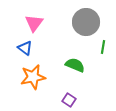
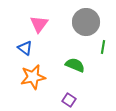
pink triangle: moved 5 px right, 1 px down
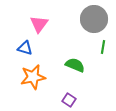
gray circle: moved 8 px right, 3 px up
blue triangle: rotated 21 degrees counterclockwise
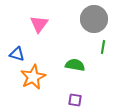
blue triangle: moved 8 px left, 6 px down
green semicircle: rotated 12 degrees counterclockwise
orange star: rotated 15 degrees counterclockwise
purple square: moved 6 px right; rotated 24 degrees counterclockwise
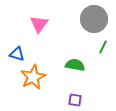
green line: rotated 16 degrees clockwise
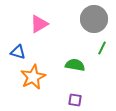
pink triangle: rotated 24 degrees clockwise
green line: moved 1 px left, 1 px down
blue triangle: moved 1 px right, 2 px up
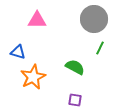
pink triangle: moved 2 px left, 4 px up; rotated 30 degrees clockwise
green line: moved 2 px left
green semicircle: moved 2 px down; rotated 18 degrees clockwise
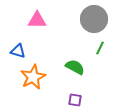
blue triangle: moved 1 px up
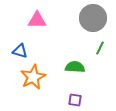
gray circle: moved 1 px left, 1 px up
blue triangle: moved 2 px right
green semicircle: rotated 24 degrees counterclockwise
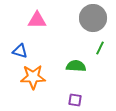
green semicircle: moved 1 px right, 1 px up
orange star: rotated 25 degrees clockwise
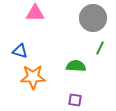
pink triangle: moved 2 px left, 7 px up
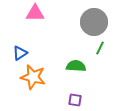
gray circle: moved 1 px right, 4 px down
blue triangle: moved 2 px down; rotated 49 degrees counterclockwise
orange star: rotated 15 degrees clockwise
